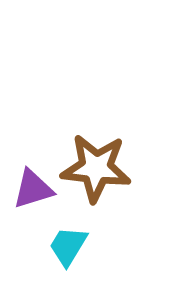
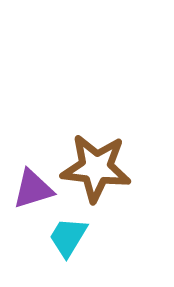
cyan trapezoid: moved 9 px up
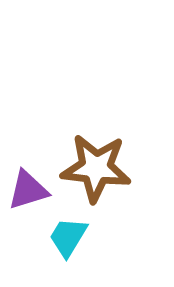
purple triangle: moved 5 px left, 1 px down
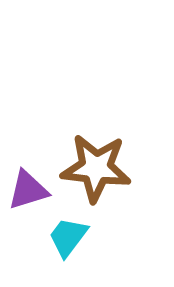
cyan trapezoid: rotated 6 degrees clockwise
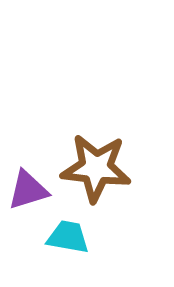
cyan trapezoid: rotated 63 degrees clockwise
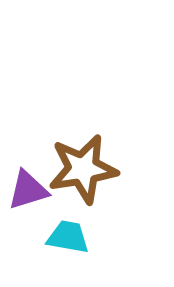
brown star: moved 13 px left, 1 px down; rotated 16 degrees counterclockwise
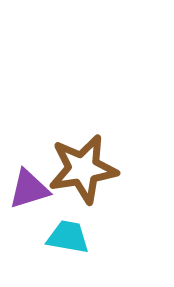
purple triangle: moved 1 px right, 1 px up
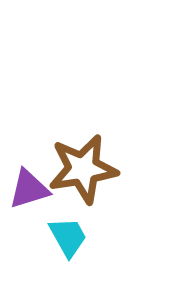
cyan trapezoid: rotated 51 degrees clockwise
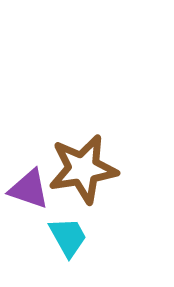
purple triangle: rotated 36 degrees clockwise
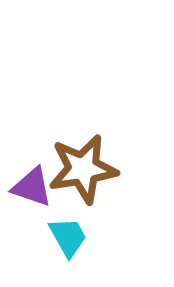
purple triangle: moved 3 px right, 2 px up
